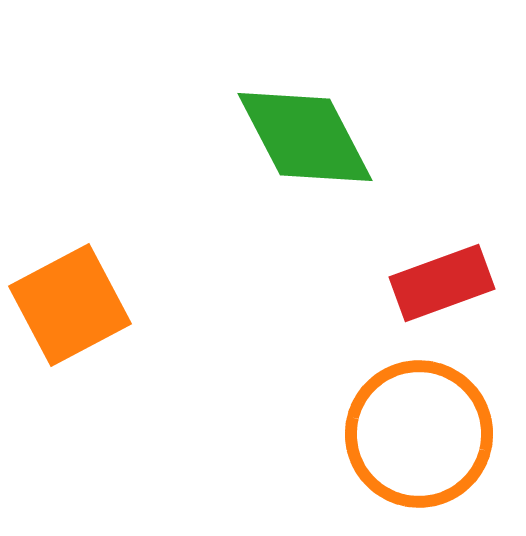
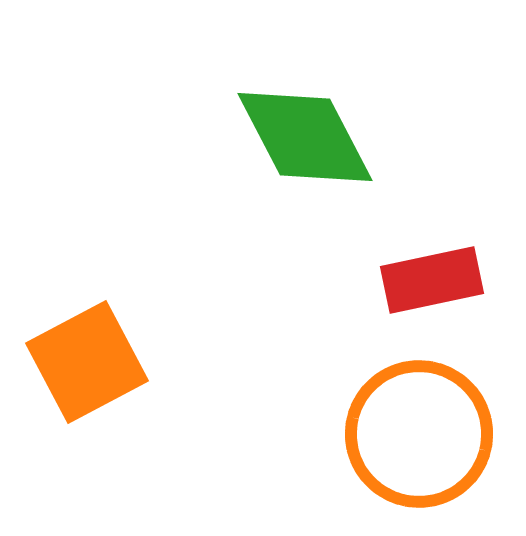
red rectangle: moved 10 px left, 3 px up; rotated 8 degrees clockwise
orange square: moved 17 px right, 57 px down
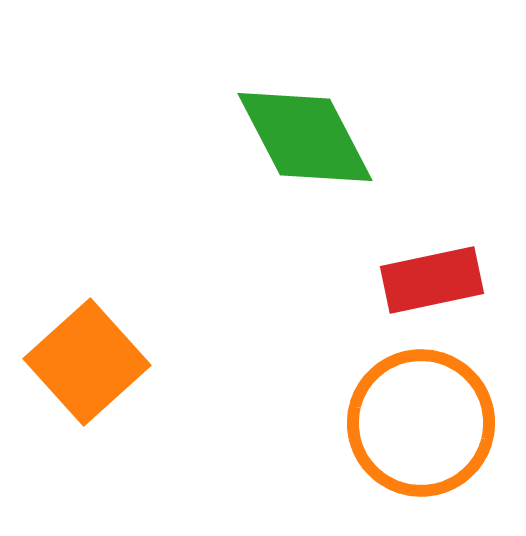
orange square: rotated 14 degrees counterclockwise
orange circle: moved 2 px right, 11 px up
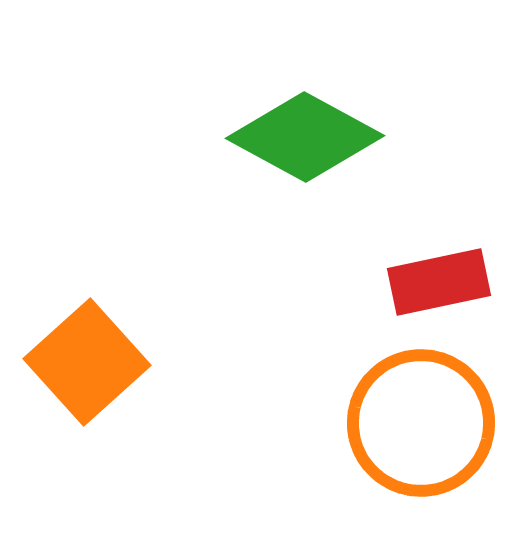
green diamond: rotated 34 degrees counterclockwise
red rectangle: moved 7 px right, 2 px down
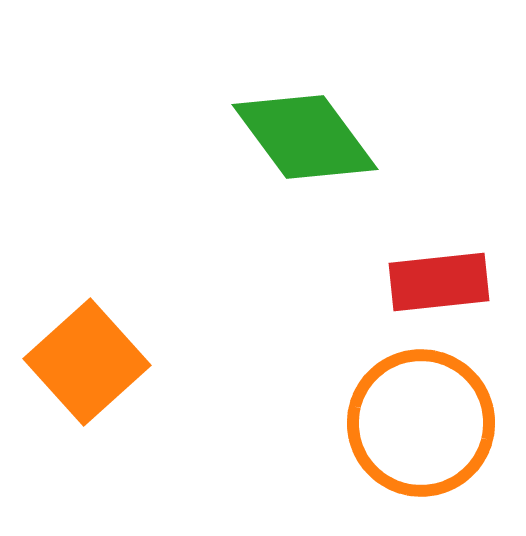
green diamond: rotated 25 degrees clockwise
red rectangle: rotated 6 degrees clockwise
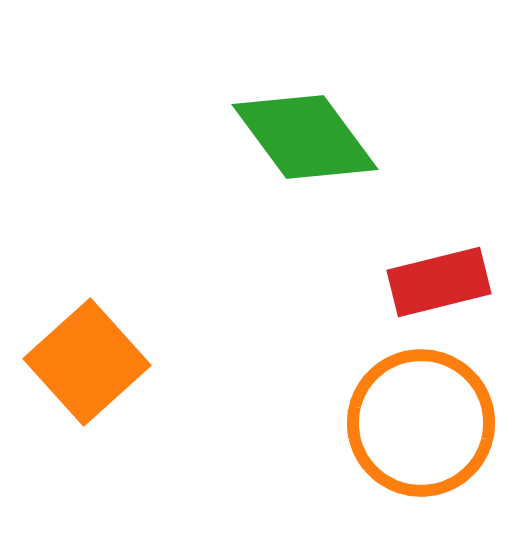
red rectangle: rotated 8 degrees counterclockwise
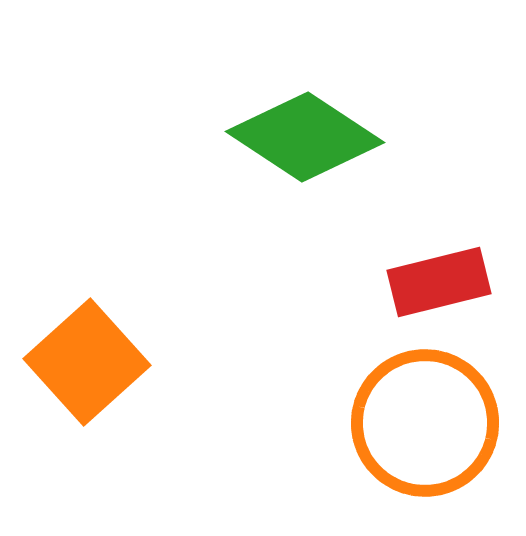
green diamond: rotated 20 degrees counterclockwise
orange circle: moved 4 px right
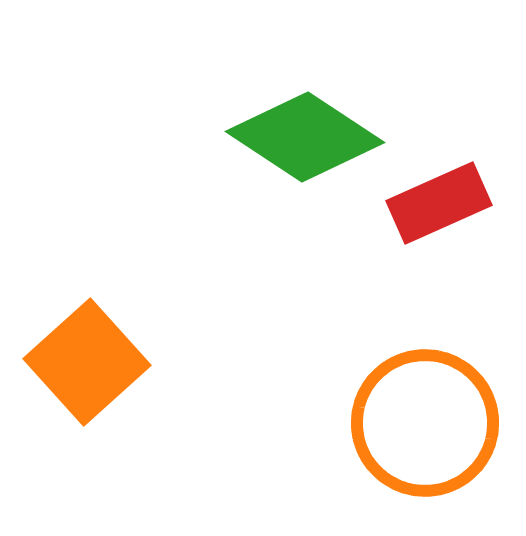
red rectangle: moved 79 px up; rotated 10 degrees counterclockwise
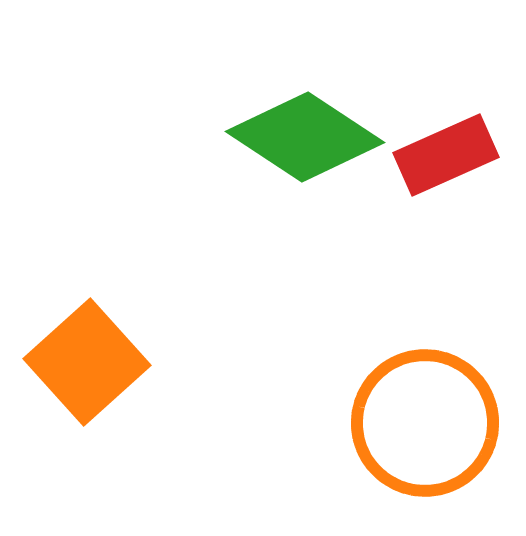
red rectangle: moved 7 px right, 48 px up
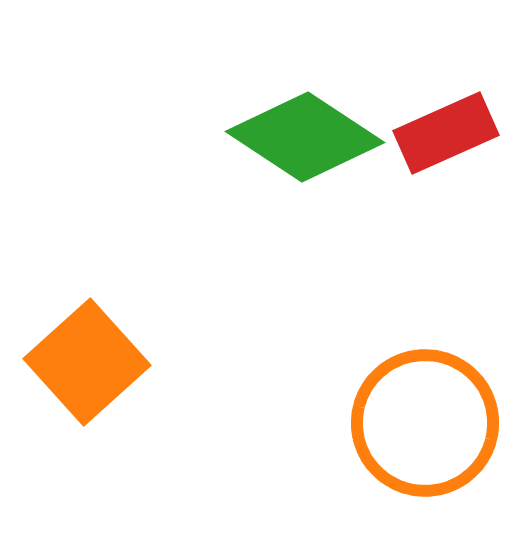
red rectangle: moved 22 px up
